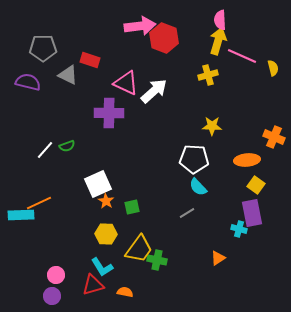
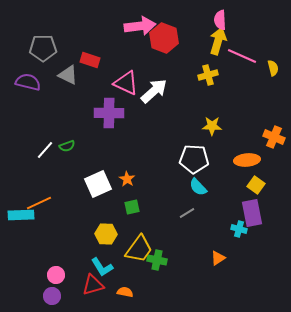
orange star: moved 21 px right, 22 px up
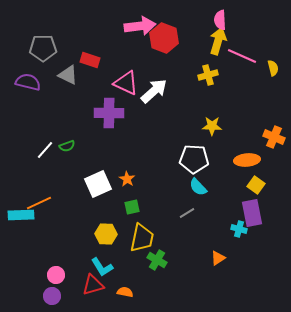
yellow trapezoid: moved 3 px right, 11 px up; rotated 24 degrees counterclockwise
green cross: rotated 18 degrees clockwise
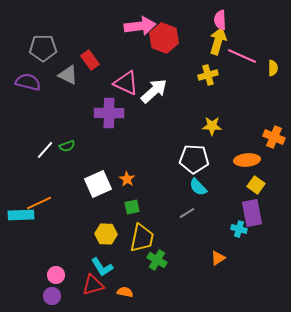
red rectangle: rotated 36 degrees clockwise
yellow semicircle: rotated 14 degrees clockwise
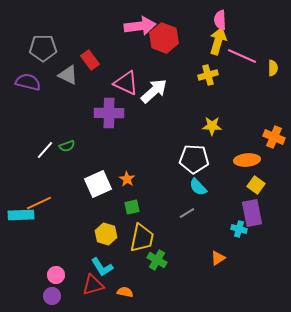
yellow hexagon: rotated 15 degrees clockwise
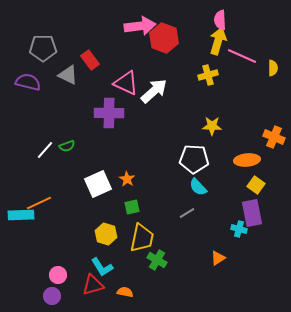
pink circle: moved 2 px right
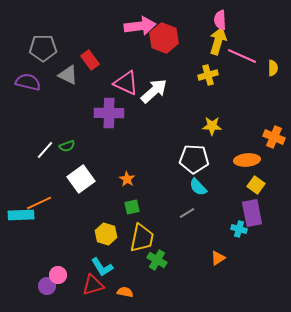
white square: moved 17 px left, 5 px up; rotated 12 degrees counterclockwise
purple circle: moved 5 px left, 10 px up
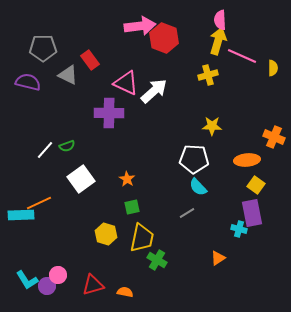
cyan L-shape: moved 75 px left, 13 px down
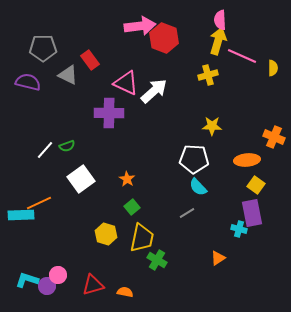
green square: rotated 28 degrees counterclockwise
cyan L-shape: rotated 140 degrees clockwise
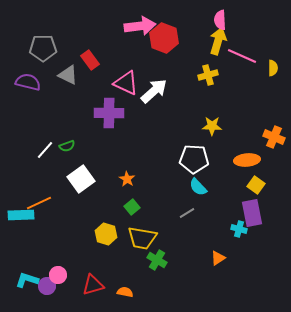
yellow trapezoid: rotated 88 degrees clockwise
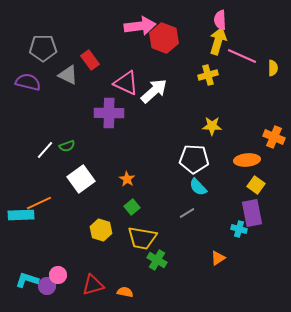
yellow hexagon: moved 5 px left, 4 px up
